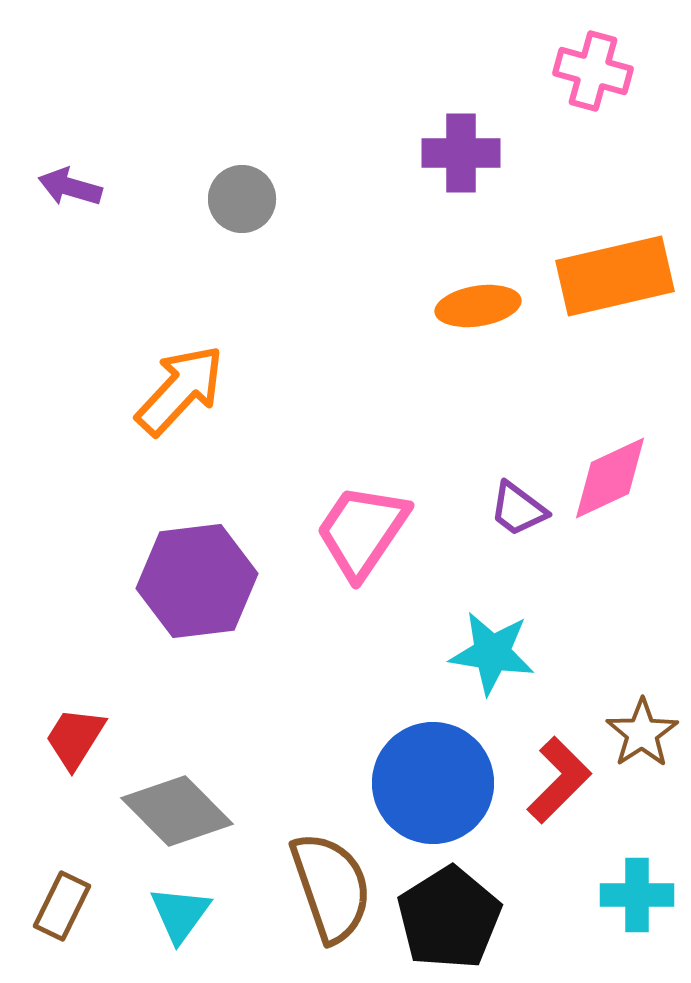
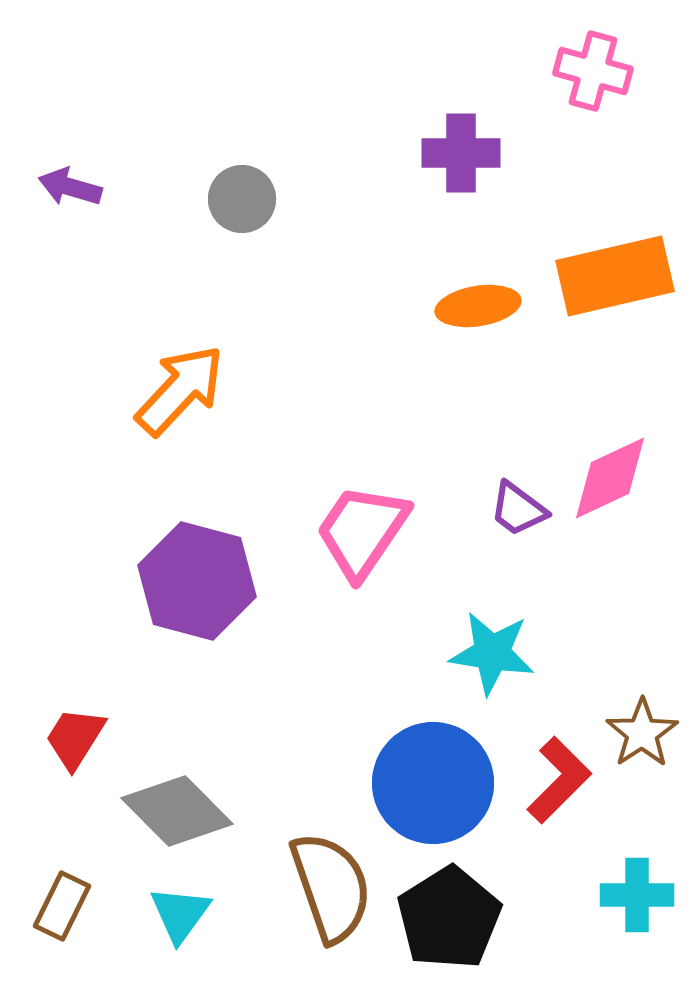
purple hexagon: rotated 22 degrees clockwise
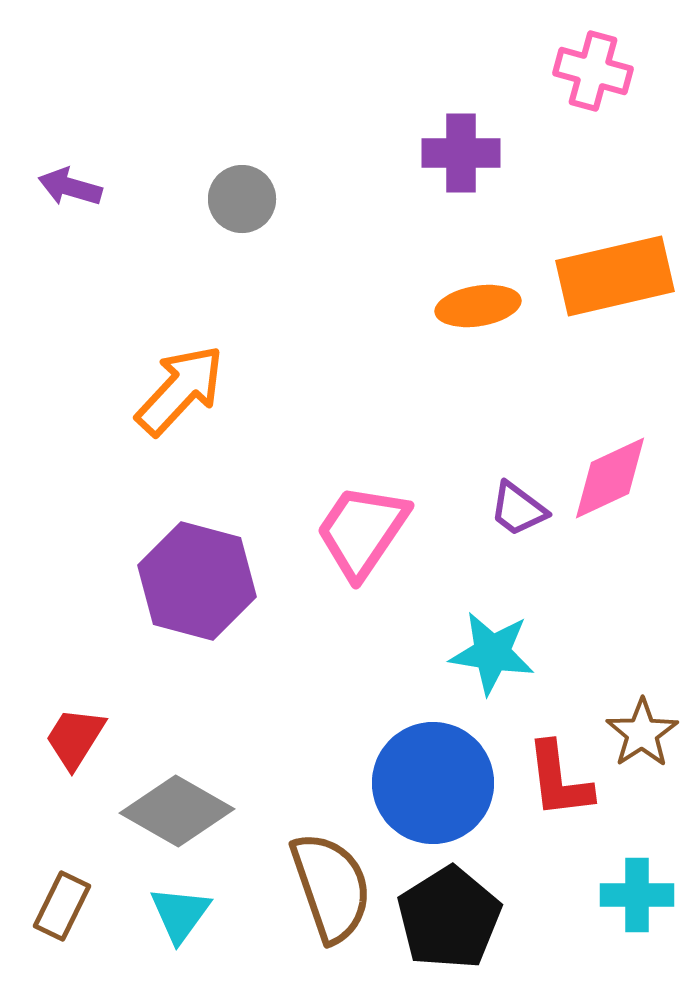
red L-shape: rotated 128 degrees clockwise
gray diamond: rotated 15 degrees counterclockwise
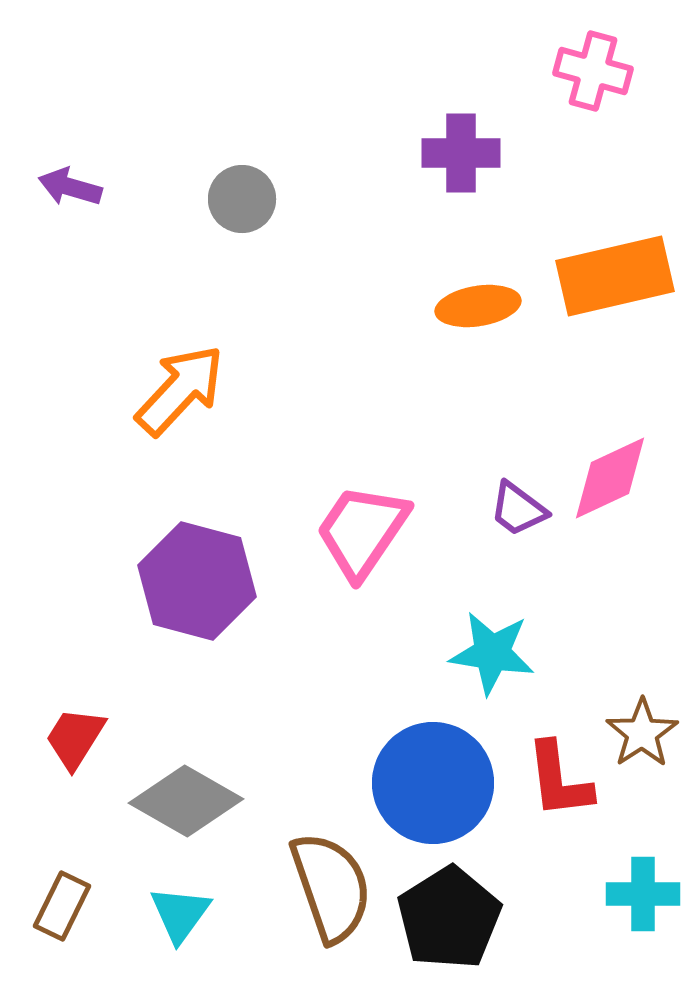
gray diamond: moved 9 px right, 10 px up
cyan cross: moved 6 px right, 1 px up
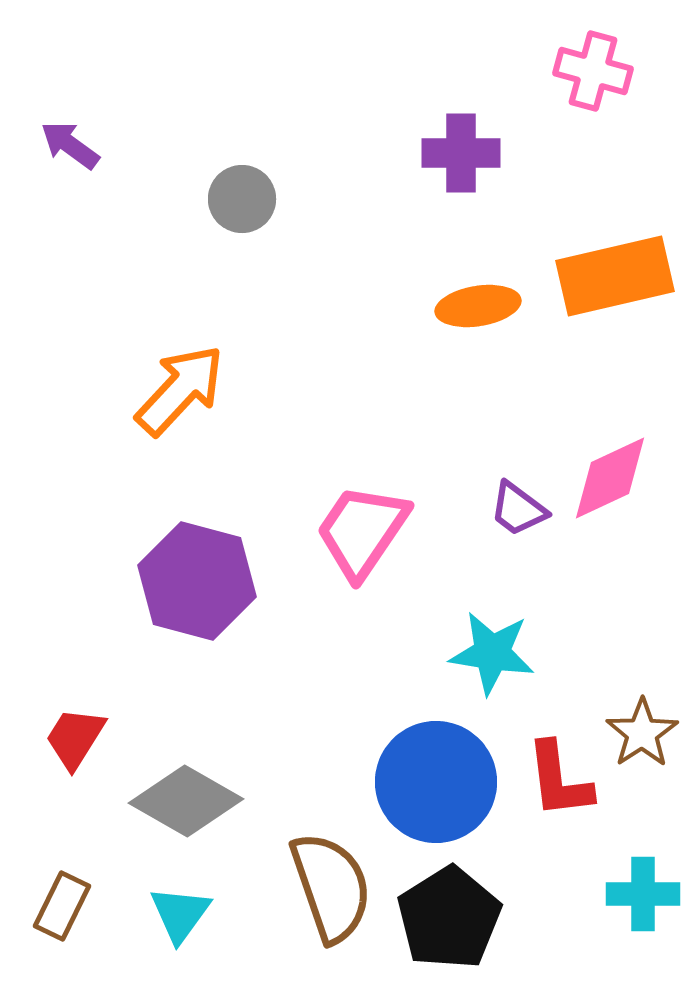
purple arrow: moved 42 px up; rotated 20 degrees clockwise
blue circle: moved 3 px right, 1 px up
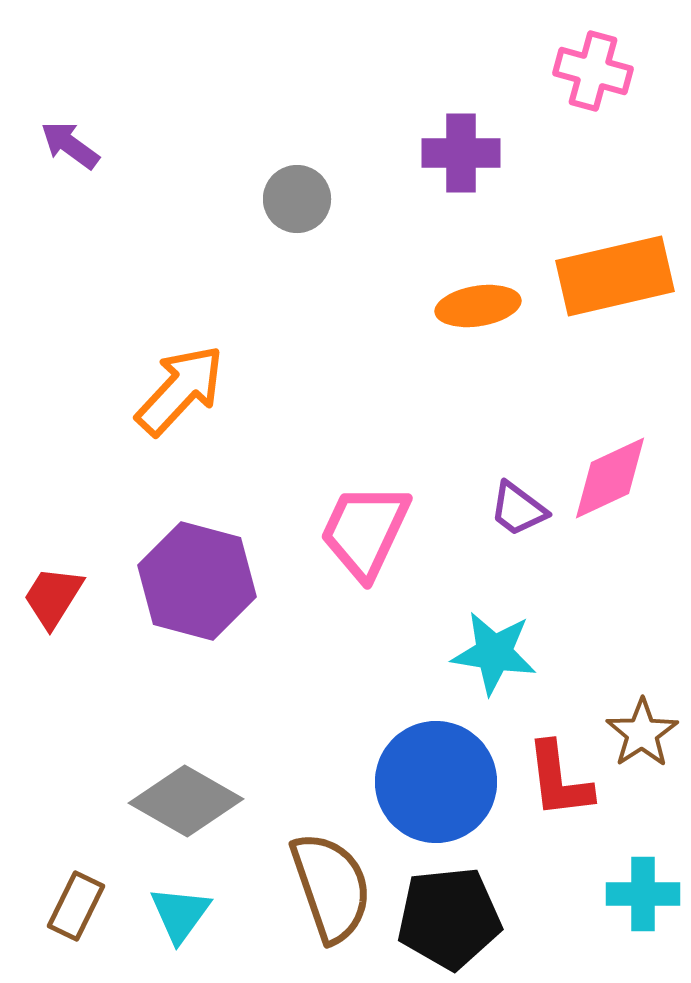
gray circle: moved 55 px right
pink trapezoid: moved 3 px right; rotated 9 degrees counterclockwise
cyan star: moved 2 px right
red trapezoid: moved 22 px left, 141 px up
brown rectangle: moved 14 px right
black pentagon: rotated 26 degrees clockwise
